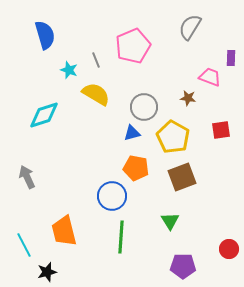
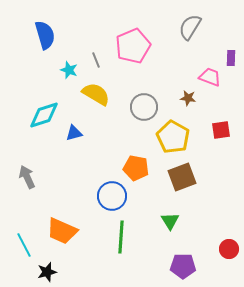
blue triangle: moved 58 px left
orange trapezoid: moved 2 px left; rotated 52 degrees counterclockwise
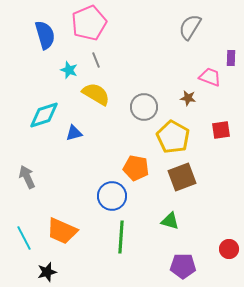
pink pentagon: moved 44 px left, 23 px up
green triangle: rotated 42 degrees counterclockwise
cyan line: moved 7 px up
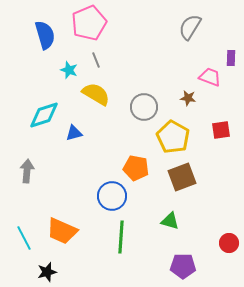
gray arrow: moved 6 px up; rotated 30 degrees clockwise
red circle: moved 6 px up
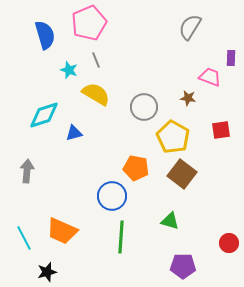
brown square: moved 3 px up; rotated 32 degrees counterclockwise
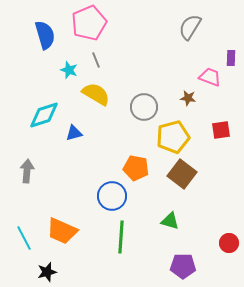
yellow pentagon: rotated 28 degrees clockwise
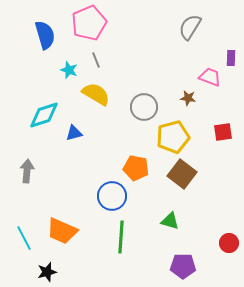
red square: moved 2 px right, 2 px down
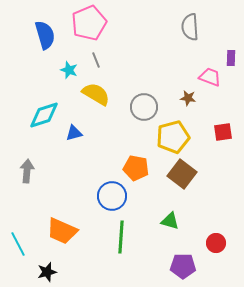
gray semicircle: rotated 36 degrees counterclockwise
cyan line: moved 6 px left, 6 px down
red circle: moved 13 px left
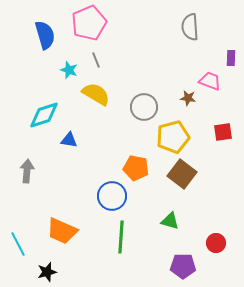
pink trapezoid: moved 4 px down
blue triangle: moved 5 px left, 7 px down; rotated 24 degrees clockwise
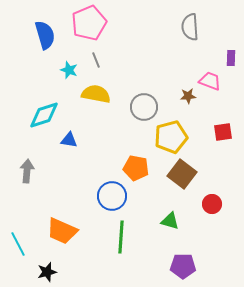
yellow semicircle: rotated 20 degrees counterclockwise
brown star: moved 2 px up; rotated 14 degrees counterclockwise
yellow pentagon: moved 2 px left
red circle: moved 4 px left, 39 px up
